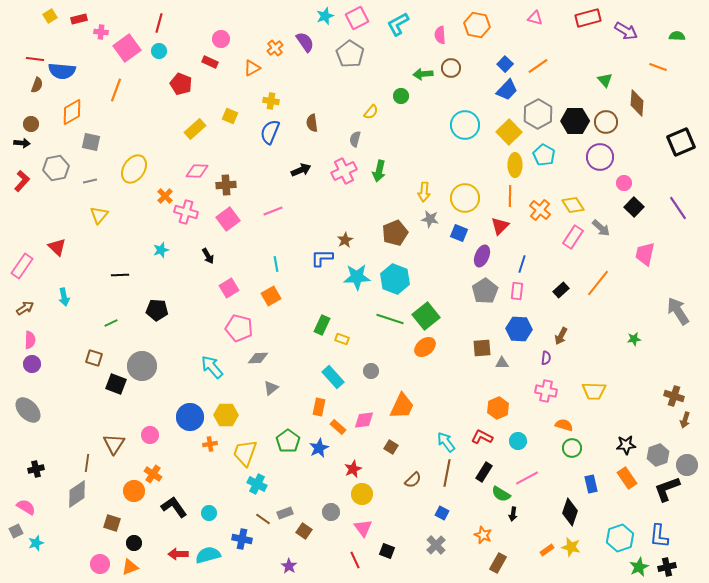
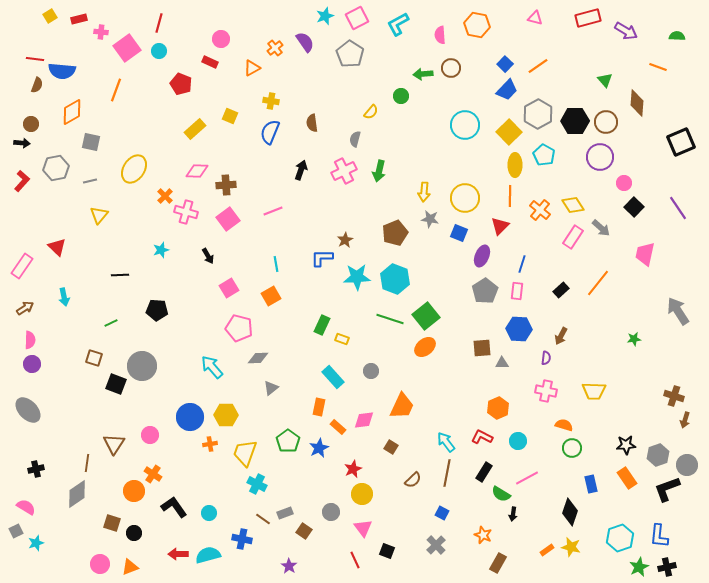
black arrow at (301, 170): rotated 48 degrees counterclockwise
black circle at (134, 543): moved 10 px up
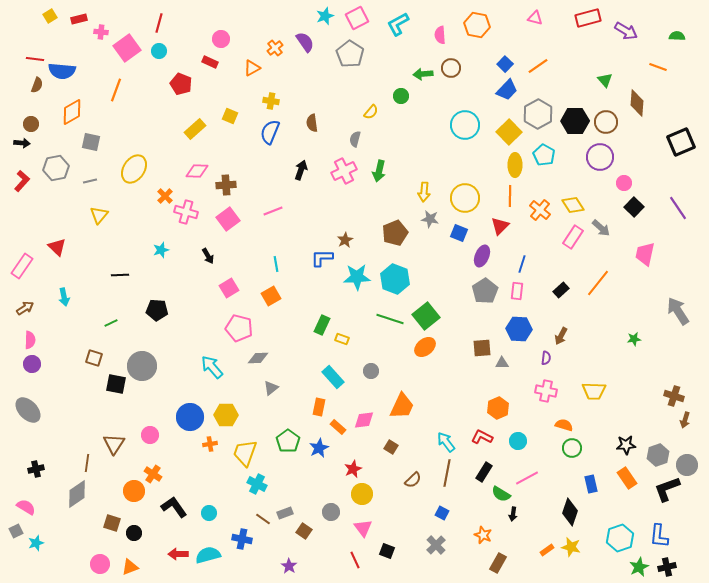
black square at (116, 384): rotated 10 degrees counterclockwise
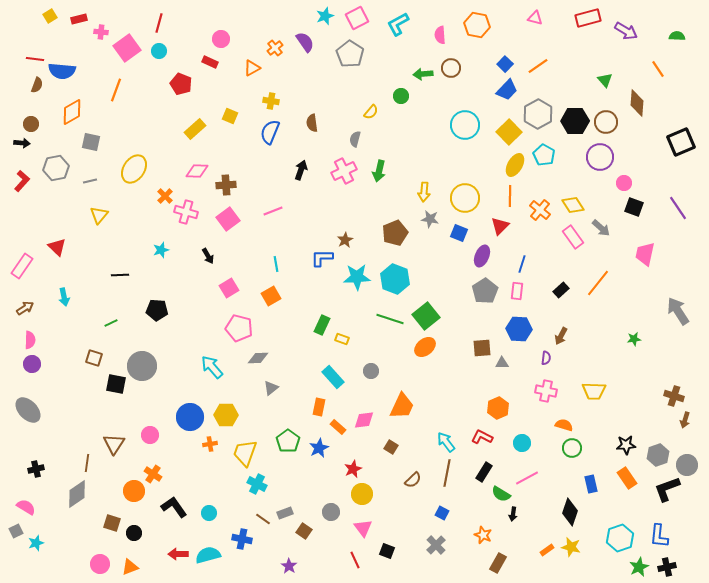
orange line at (658, 67): moved 2 px down; rotated 36 degrees clockwise
yellow ellipse at (515, 165): rotated 30 degrees clockwise
black square at (634, 207): rotated 24 degrees counterclockwise
pink rectangle at (573, 237): rotated 70 degrees counterclockwise
cyan circle at (518, 441): moved 4 px right, 2 px down
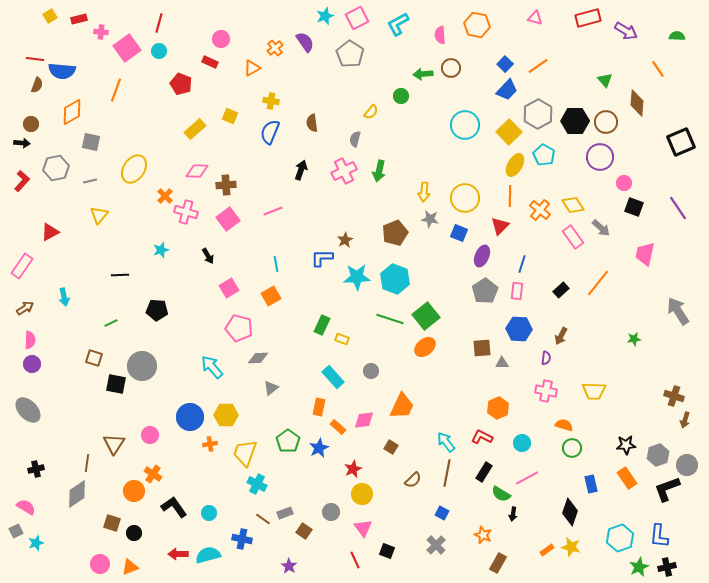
red triangle at (57, 247): moved 7 px left, 15 px up; rotated 48 degrees clockwise
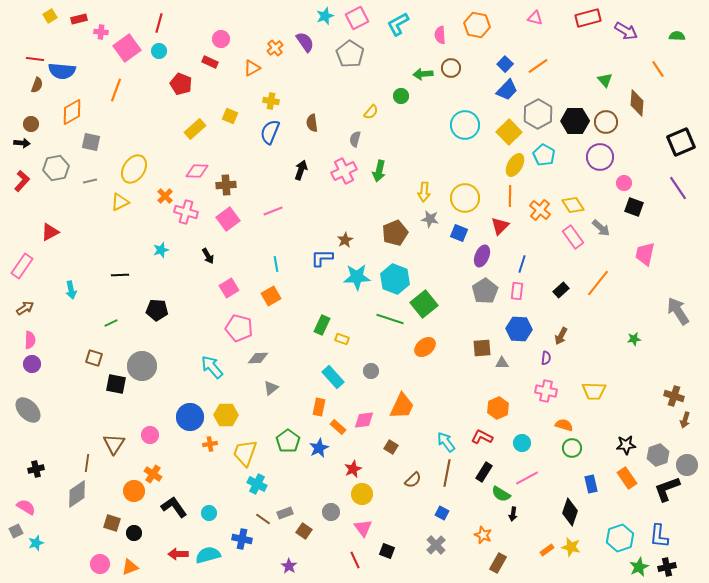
purple line at (678, 208): moved 20 px up
yellow triangle at (99, 215): moved 21 px right, 13 px up; rotated 24 degrees clockwise
cyan arrow at (64, 297): moved 7 px right, 7 px up
green square at (426, 316): moved 2 px left, 12 px up
